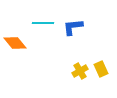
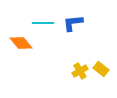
blue L-shape: moved 4 px up
orange diamond: moved 6 px right
yellow rectangle: rotated 28 degrees counterclockwise
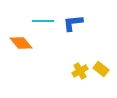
cyan line: moved 2 px up
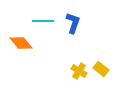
blue L-shape: rotated 115 degrees clockwise
yellow cross: moved 1 px left; rotated 28 degrees counterclockwise
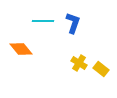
orange diamond: moved 6 px down
yellow cross: moved 8 px up
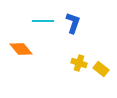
yellow cross: rotated 14 degrees counterclockwise
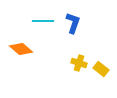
orange diamond: rotated 10 degrees counterclockwise
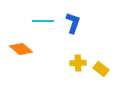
yellow cross: moved 1 px left; rotated 21 degrees counterclockwise
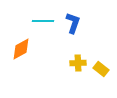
orange diamond: rotated 70 degrees counterclockwise
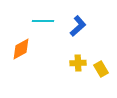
blue L-shape: moved 5 px right, 3 px down; rotated 30 degrees clockwise
yellow rectangle: rotated 21 degrees clockwise
